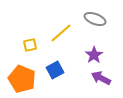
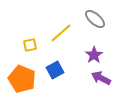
gray ellipse: rotated 20 degrees clockwise
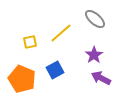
yellow square: moved 3 px up
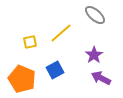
gray ellipse: moved 4 px up
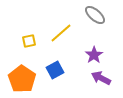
yellow square: moved 1 px left, 1 px up
orange pentagon: rotated 12 degrees clockwise
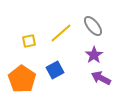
gray ellipse: moved 2 px left, 11 px down; rotated 10 degrees clockwise
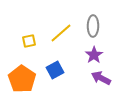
gray ellipse: rotated 40 degrees clockwise
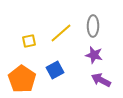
purple star: rotated 24 degrees counterclockwise
purple arrow: moved 2 px down
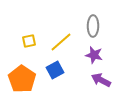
yellow line: moved 9 px down
